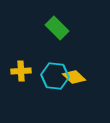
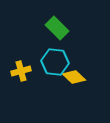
yellow cross: rotated 12 degrees counterclockwise
cyan hexagon: moved 14 px up
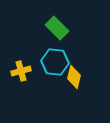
yellow diamond: rotated 60 degrees clockwise
